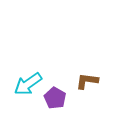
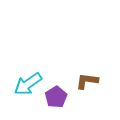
purple pentagon: moved 1 px right, 1 px up; rotated 10 degrees clockwise
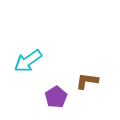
cyan arrow: moved 23 px up
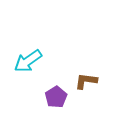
brown L-shape: moved 1 px left
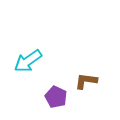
purple pentagon: rotated 15 degrees counterclockwise
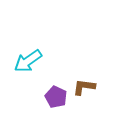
brown L-shape: moved 2 px left, 6 px down
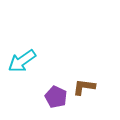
cyan arrow: moved 6 px left
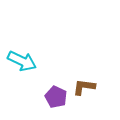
cyan arrow: rotated 120 degrees counterclockwise
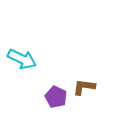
cyan arrow: moved 2 px up
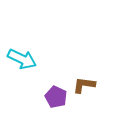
brown L-shape: moved 2 px up
